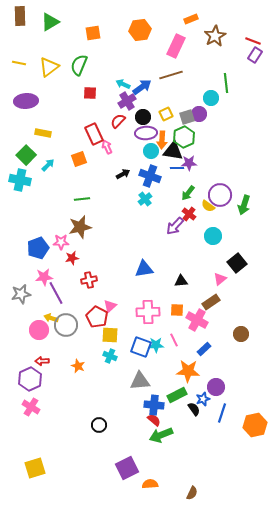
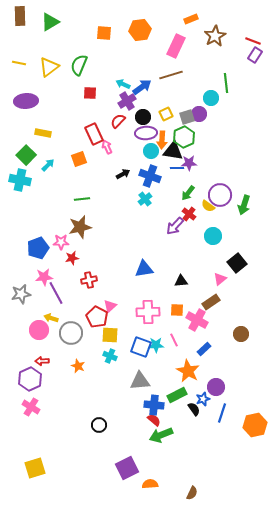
orange square at (93, 33): moved 11 px right; rotated 14 degrees clockwise
gray circle at (66, 325): moved 5 px right, 8 px down
orange star at (188, 371): rotated 25 degrees clockwise
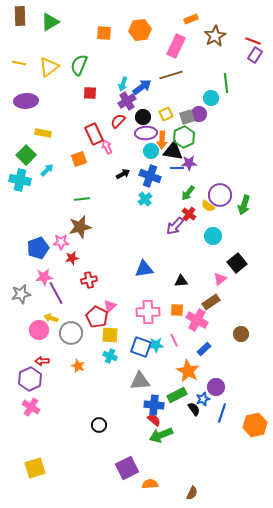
cyan arrow at (123, 84): rotated 96 degrees counterclockwise
cyan arrow at (48, 165): moved 1 px left, 5 px down
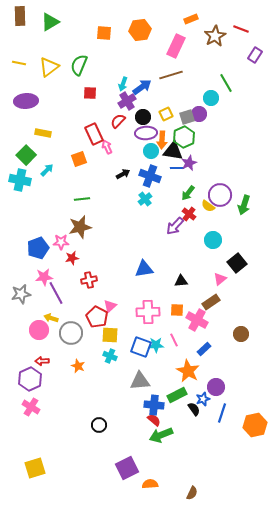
red line at (253, 41): moved 12 px left, 12 px up
green line at (226, 83): rotated 24 degrees counterclockwise
purple star at (189, 163): rotated 21 degrees counterclockwise
cyan circle at (213, 236): moved 4 px down
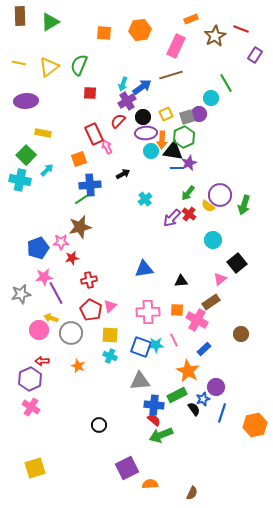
blue cross at (150, 176): moved 60 px left, 9 px down; rotated 25 degrees counterclockwise
green line at (82, 199): rotated 28 degrees counterclockwise
purple arrow at (175, 226): moved 3 px left, 8 px up
red pentagon at (97, 317): moved 6 px left, 7 px up
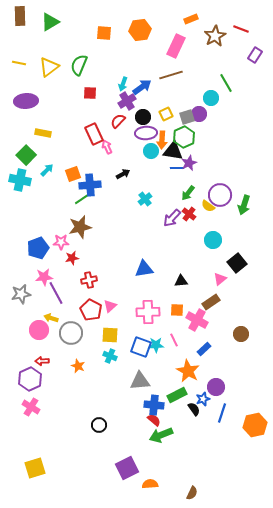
orange square at (79, 159): moved 6 px left, 15 px down
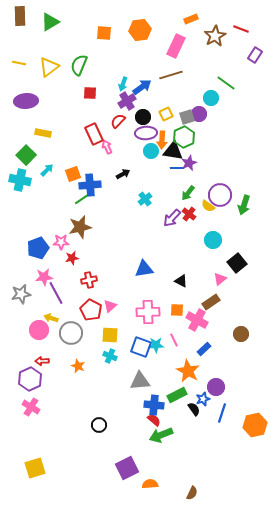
green line at (226, 83): rotated 24 degrees counterclockwise
black triangle at (181, 281): rotated 32 degrees clockwise
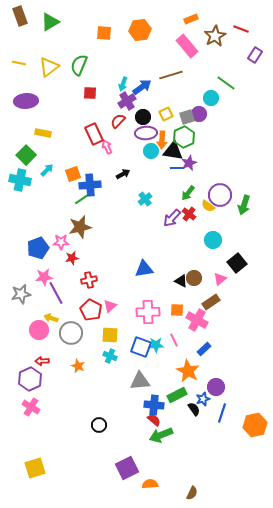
brown rectangle at (20, 16): rotated 18 degrees counterclockwise
pink rectangle at (176, 46): moved 11 px right; rotated 65 degrees counterclockwise
brown circle at (241, 334): moved 47 px left, 56 px up
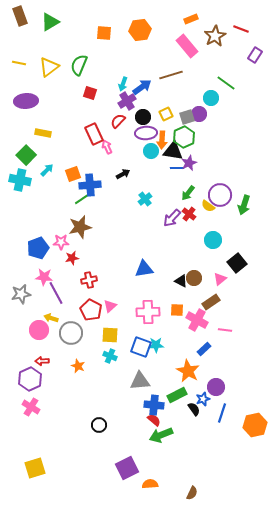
red square at (90, 93): rotated 16 degrees clockwise
pink star at (44, 277): rotated 12 degrees clockwise
pink line at (174, 340): moved 51 px right, 10 px up; rotated 56 degrees counterclockwise
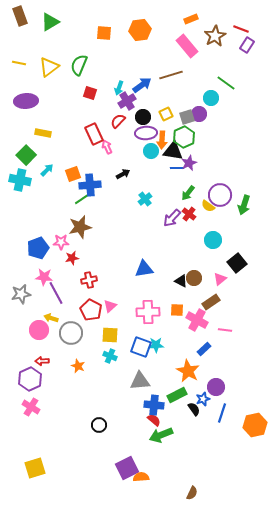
purple rectangle at (255, 55): moved 8 px left, 10 px up
cyan arrow at (123, 84): moved 4 px left, 4 px down
blue arrow at (142, 87): moved 2 px up
orange semicircle at (150, 484): moved 9 px left, 7 px up
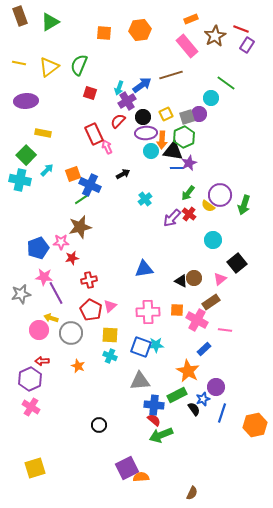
blue cross at (90, 185): rotated 30 degrees clockwise
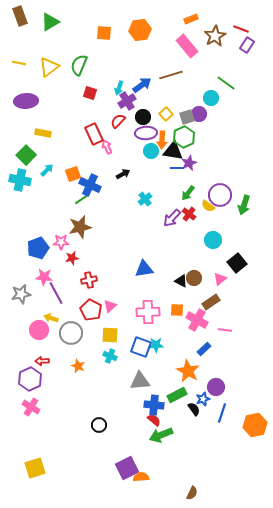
yellow square at (166, 114): rotated 16 degrees counterclockwise
